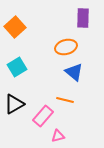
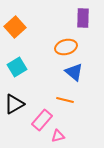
pink rectangle: moved 1 px left, 4 px down
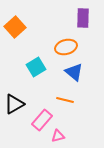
cyan square: moved 19 px right
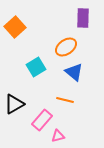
orange ellipse: rotated 20 degrees counterclockwise
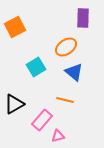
orange square: rotated 15 degrees clockwise
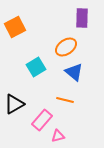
purple rectangle: moved 1 px left
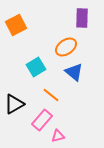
orange square: moved 1 px right, 2 px up
orange line: moved 14 px left, 5 px up; rotated 24 degrees clockwise
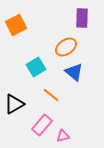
pink rectangle: moved 5 px down
pink triangle: moved 5 px right
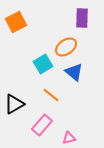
orange square: moved 3 px up
cyan square: moved 7 px right, 3 px up
pink triangle: moved 6 px right, 2 px down
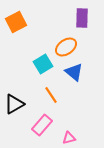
orange line: rotated 18 degrees clockwise
